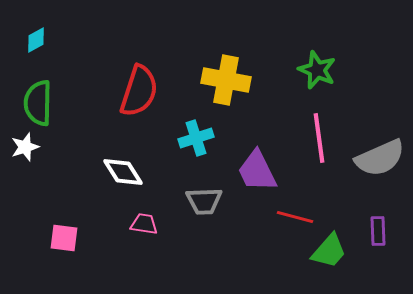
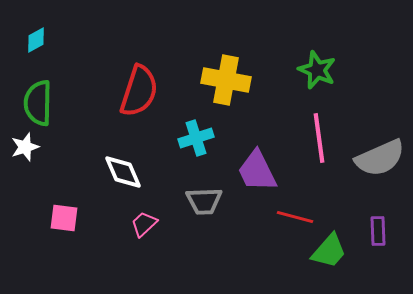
white diamond: rotated 9 degrees clockwise
pink trapezoid: rotated 52 degrees counterclockwise
pink square: moved 20 px up
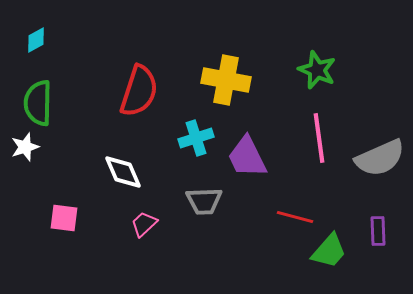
purple trapezoid: moved 10 px left, 14 px up
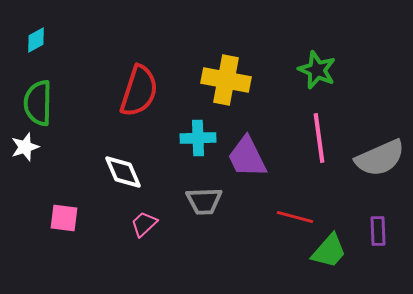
cyan cross: moved 2 px right; rotated 16 degrees clockwise
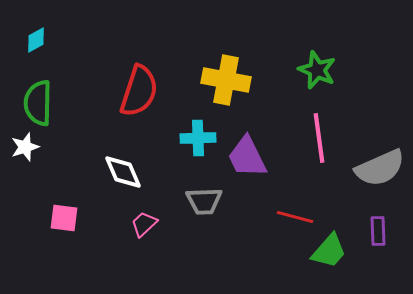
gray semicircle: moved 10 px down
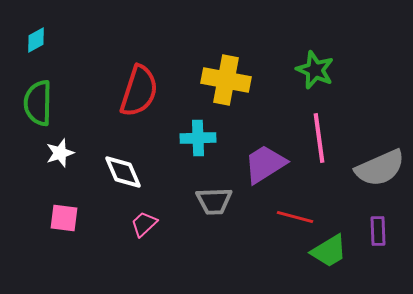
green star: moved 2 px left
white star: moved 35 px right, 6 px down
purple trapezoid: moved 18 px right, 7 px down; rotated 84 degrees clockwise
gray trapezoid: moved 10 px right
green trapezoid: rotated 18 degrees clockwise
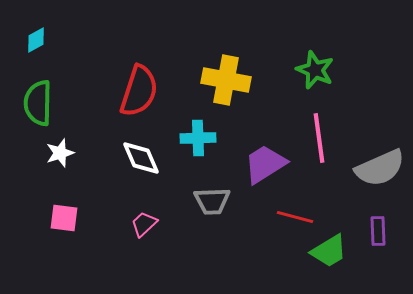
white diamond: moved 18 px right, 14 px up
gray trapezoid: moved 2 px left
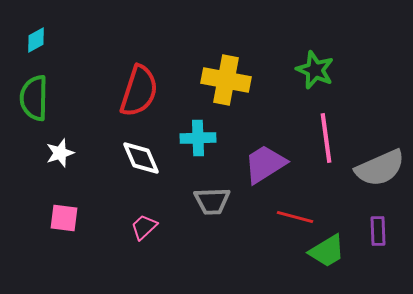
green semicircle: moved 4 px left, 5 px up
pink line: moved 7 px right
pink trapezoid: moved 3 px down
green trapezoid: moved 2 px left
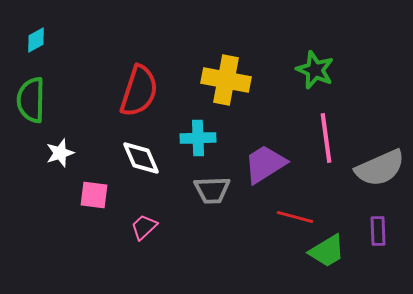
green semicircle: moved 3 px left, 2 px down
gray trapezoid: moved 11 px up
pink square: moved 30 px right, 23 px up
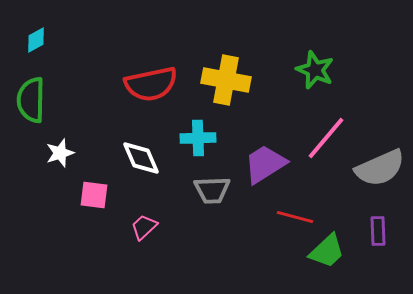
red semicircle: moved 12 px right, 7 px up; rotated 60 degrees clockwise
pink line: rotated 48 degrees clockwise
green trapezoid: rotated 12 degrees counterclockwise
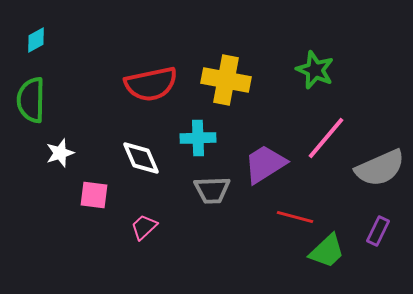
purple rectangle: rotated 28 degrees clockwise
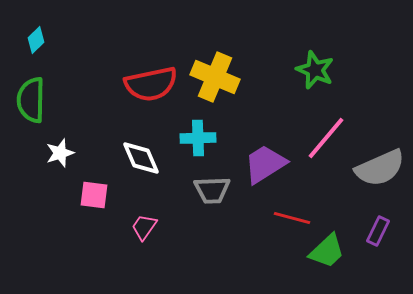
cyan diamond: rotated 16 degrees counterclockwise
yellow cross: moved 11 px left, 3 px up; rotated 12 degrees clockwise
red line: moved 3 px left, 1 px down
pink trapezoid: rotated 12 degrees counterclockwise
